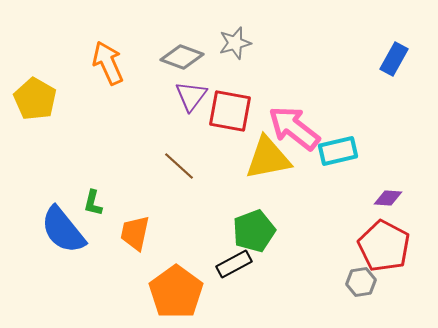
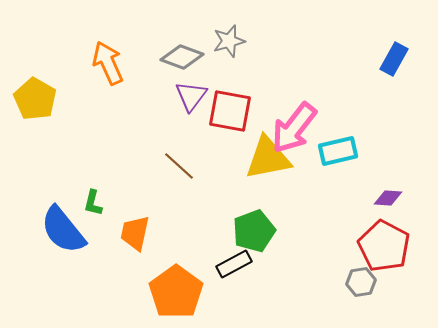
gray star: moved 6 px left, 2 px up
pink arrow: rotated 90 degrees counterclockwise
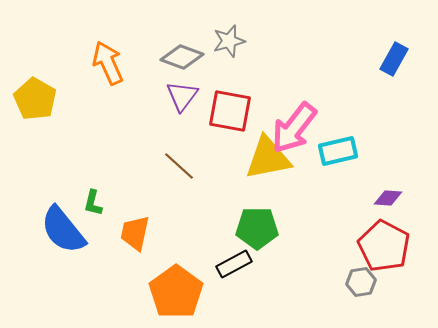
purple triangle: moved 9 px left
green pentagon: moved 3 px right, 3 px up; rotated 21 degrees clockwise
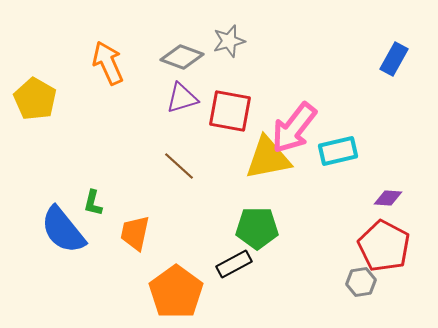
purple triangle: moved 2 px down; rotated 36 degrees clockwise
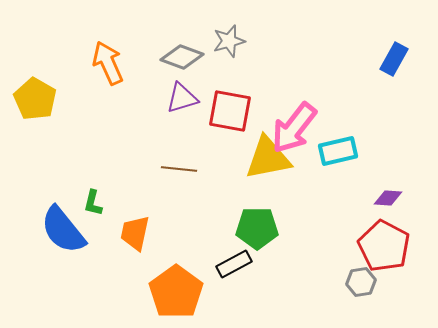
brown line: moved 3 px down; rotated 36 degrees counterclockwise
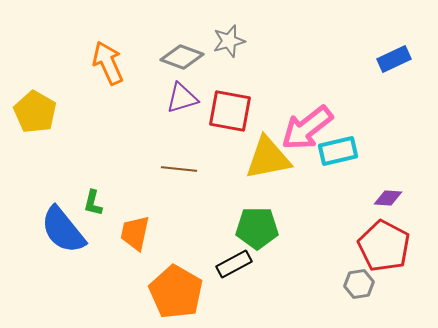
blue rectangle: rotated 36 degrees clockwise
yellow pentagon: moved 13 px down
pink arrow: moved 13 px right; rotated 14 degrees clockwise
gray hexagon: moved 2 px left, 2 px down
orange pentagon: rotated 6 degrees counterclockwise
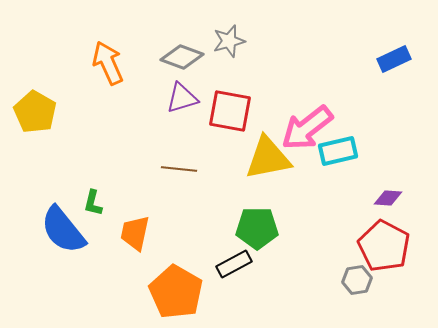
gray hexagon: moved 2 px left, 4 px up
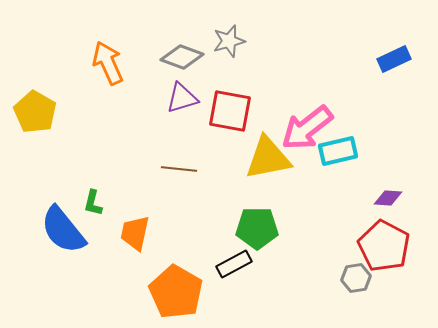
gray hexagon: moved 1 px left, 2 px up
